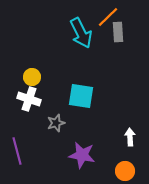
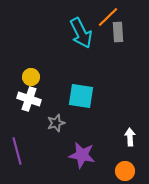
yellow circle: moved 1 px left
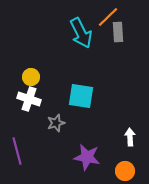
purple star: moved 5 px right, 2 px down
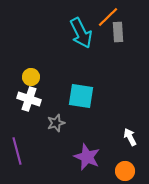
white arrow: rotated 24 degrees counterclockwise
purple star: rotated 12 degrees clockwise
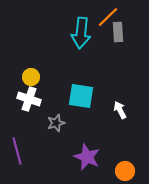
cyan arrow: rotated 32 degrees clockwise
white arrow: moved 10 px left, 27 px up
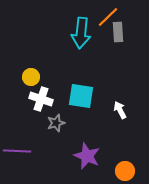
white cross: moved 12 px right
purple line: rotated 72 degrees counterclockwise
purple star: moved 1 px up
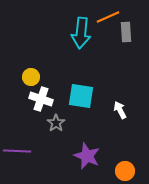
orange line: rotated 20 degrees clockwise
gray rectangle: moved 8 px right
gray star: rotated 18 degrees counterclockwise
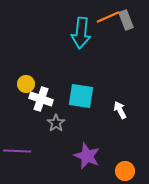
gray rectangle: moved 12 px up; rotated 18 degrees counterclockwise
yellow circle: moved 5 px left, 7 px down
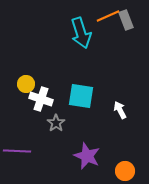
orange line: moved 1 px up
cyan arrow: rotated 24 degrees counterclockwise
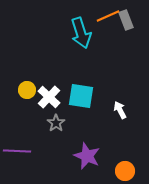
yellow circle: moved 1 px right, 6 px down
white cross: moved 8 px right, 2 px up; rotated 25 degrees clockwise
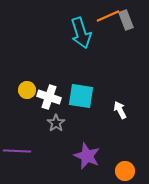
white cross: rotated 25 degrees counterclockwise
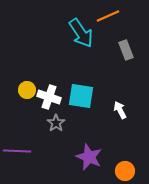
gray rectangle: moved 30 px down
cyan arrow: rotated 16 degrees counterclockwise
purple star: moved 2 px right, 1 px down
